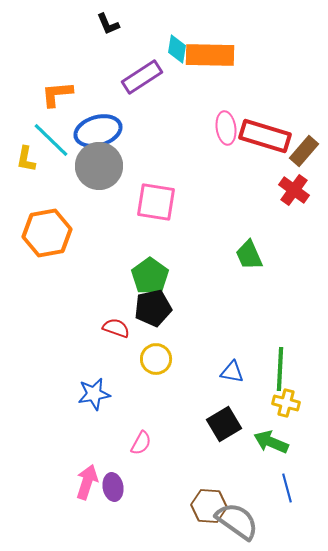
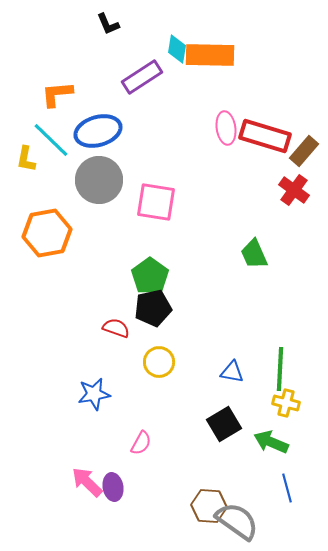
gray circle: moved 14 px down
green trapezoid: moved 5 px right, 1 px up
yellow circle: moved 3 px right, 3 px down
pink arrow: rotated 64 degrees counterclockwise
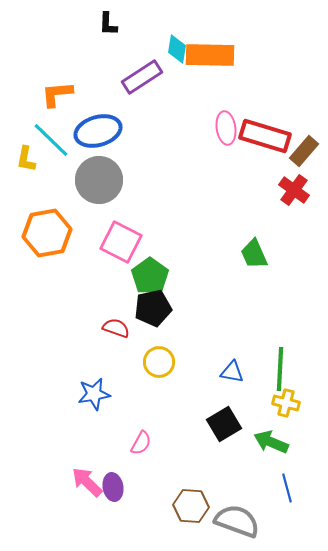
black L-shape: rotated 25 degrees clockwise
pink square: moved 35 px left, 40 px down; rotated 18 degrees clockwise
brown hexagon: moved 18 px left
gray semicircle: rotated 15 degrees counterclockwise
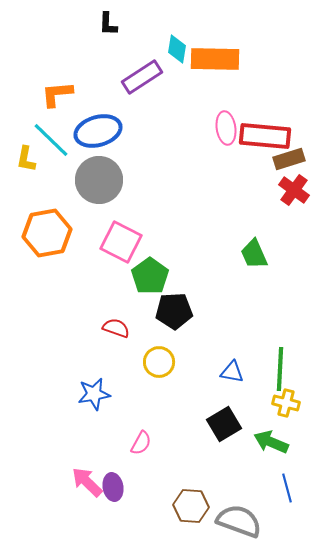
orange rectangle: moved 5 px right, 4 px down
red rectangle: rotated 12 degrees counterclockwise
brown rectangle: moved 15 px left, 8 px down; rotated 32 degrees clockwise
black pentagon: moved 21 px right, 3 px down; rotated 9 degrees clockwise
gray semicircle: moved 2 px right
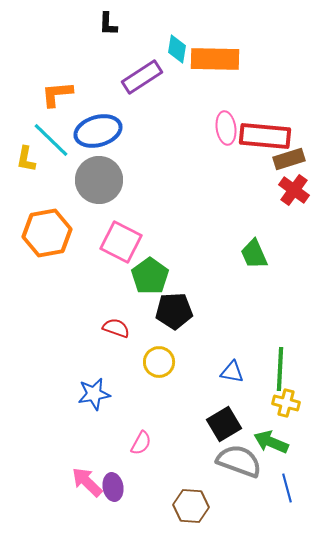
gray semicircle: moved 60 px up
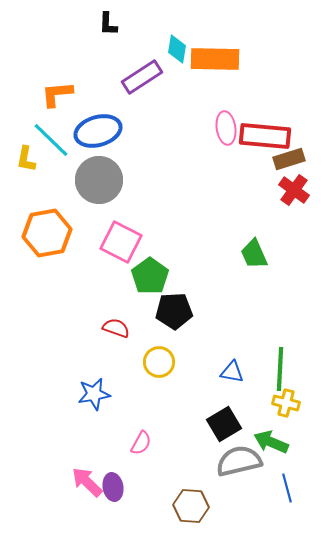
gray semicircle: rotated 33 degrees counterclockwise
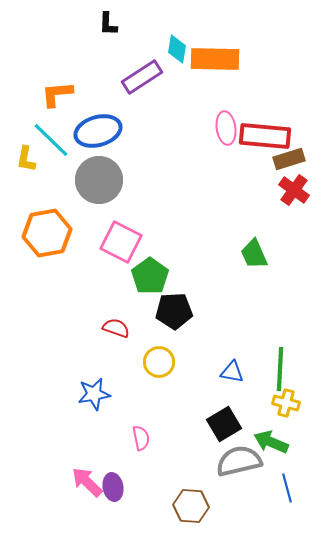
pink semicircle: moved 5 px up; rotated 40 degrees counterclockwise
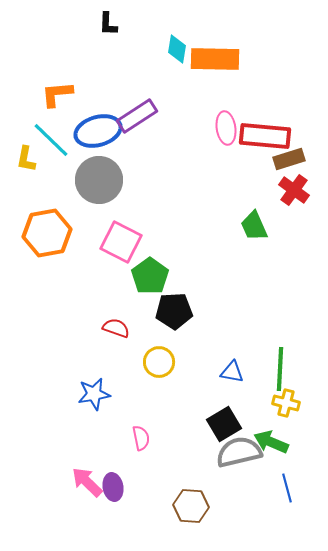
purple rectangle: moved 5 px left, 39 px down
green trapezoid: moved 28 px up
gray semicircle: moved 9 px up
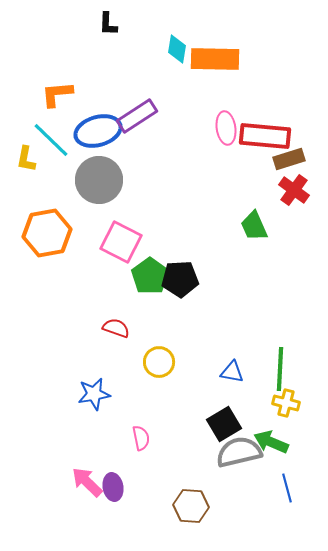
black pentagon: moved 6 px right, 32 px up
